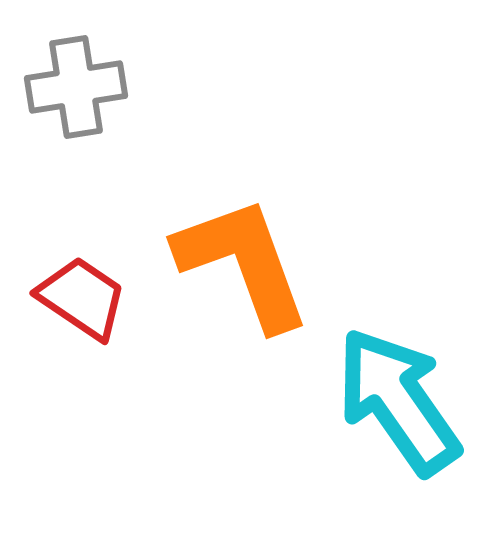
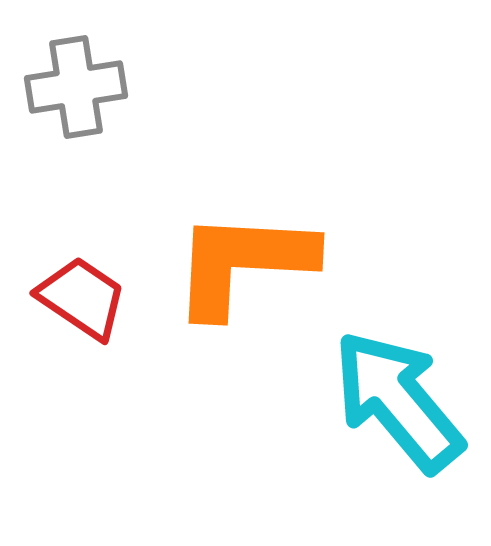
orange L-shape: rotated 67 degrees counterclockwise
cyan arrow: rotated 5 degrees counterclockwise
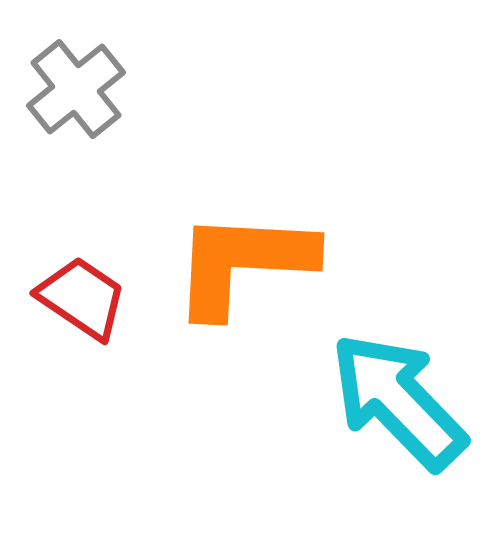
gray cross: moved 2 px down; rotated 30 degrees counterclockwise
cyan arrow: rotated 4 degrees counterclockwise
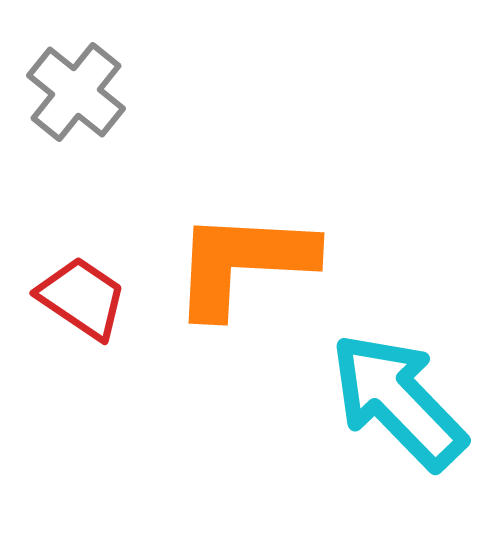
gray cross: moved 3 px down; rotated 12 degrees counterclockwise
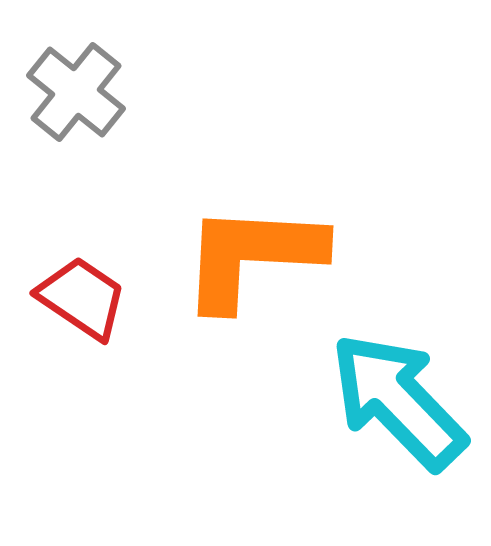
orange L-shape: moved 9 px right, 7 px up
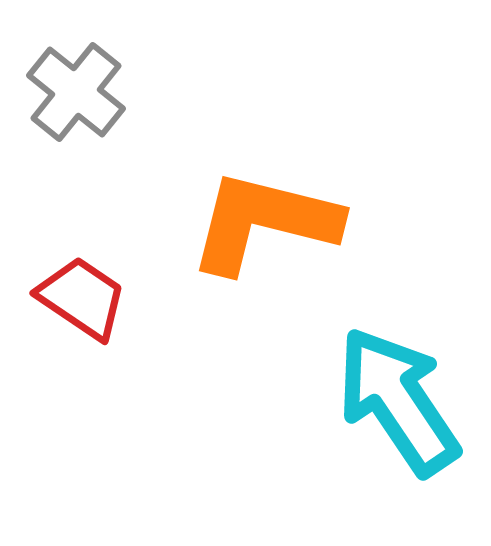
orange L-shape: moved 12 px right, 34 px up; rotated 11 degrees clockwise
cyan arrow: rotated 10 degrees clockwise
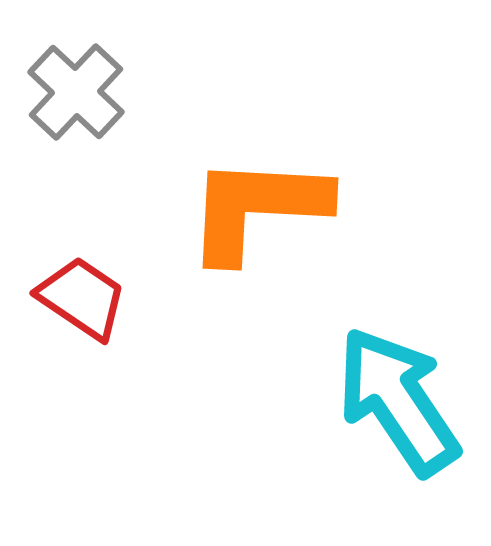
gray cross: rotated 4 degrees clockwise
orange L-shape: moved 7 px left, 14 px up; rotated 11 degrees counterclockwise
